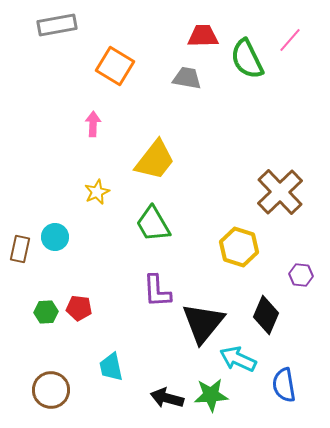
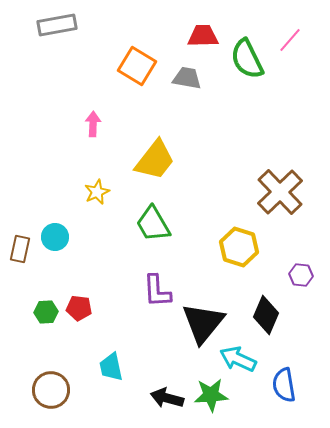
orange square: moved 22 px right
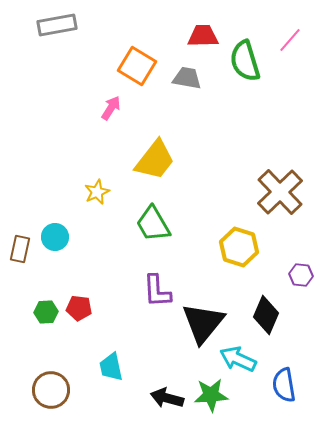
green semicircle: moved 2 px left, 2 px down; rotated 9 degrees clockwise
pink arrow: moved 18 px right, 16 px up; rotated 30 degrees clockwise
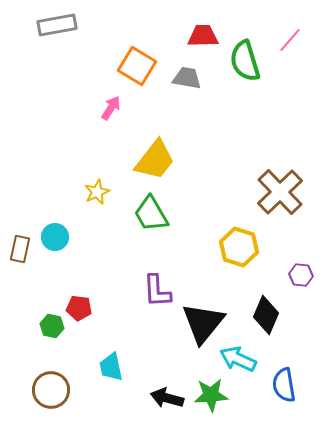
green trapezoid: moved 2 px left, 10 px up
green hexagon: moved 6 px right, 14 px down; rotated 15 degrees clockwise
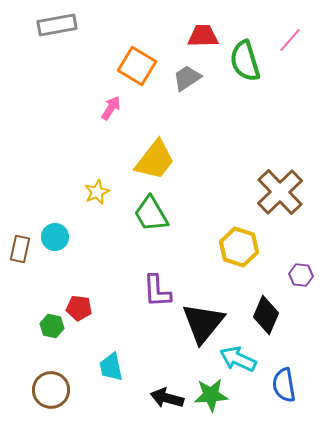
gray trapezoid: rotated 44 degrees counterclockwise
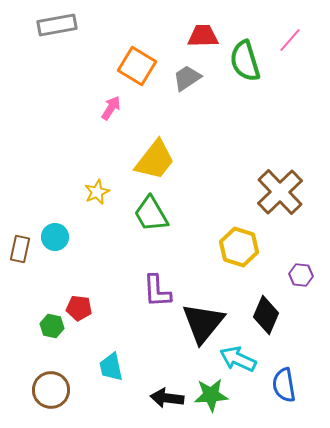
black arrow: rotated 8 degrees counterclockwise
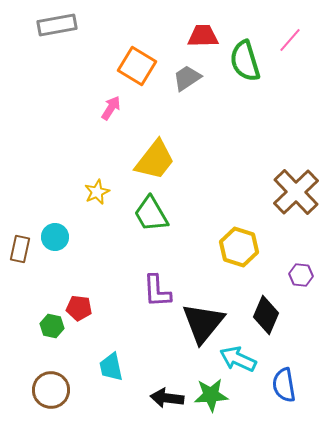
brown cross: moved 16 px right
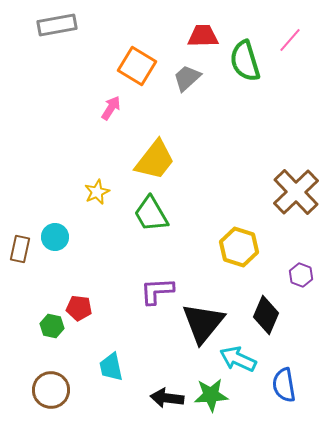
gray trapezoid: rotated 8 degrees counterclockwise
purple hexagon: rotated 15 degrees clockwise
purple L-shape: rotated 90 degrees clockwise
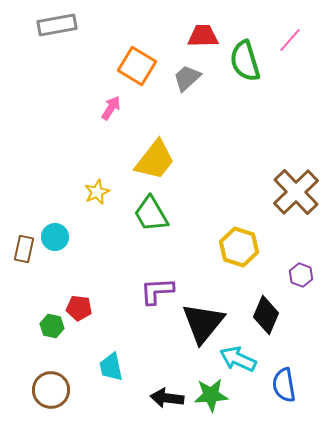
brown rectangle: moved 4 px right
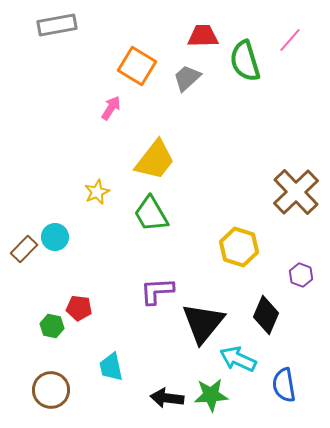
brown rectangle: rotated 32 degrees clockwise
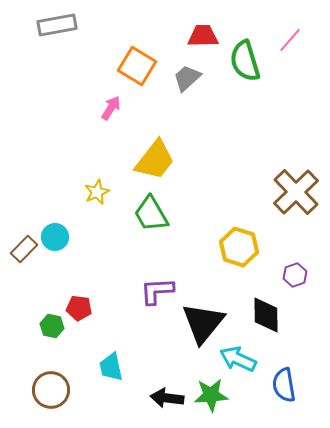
purple hexagon: moved 6 px left; rotated 20 degrees clockwise
black diamond: rotated 24 degrees counterclockwise
